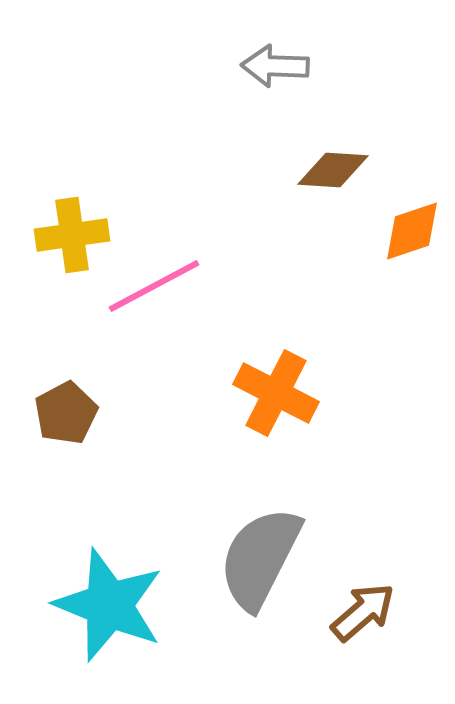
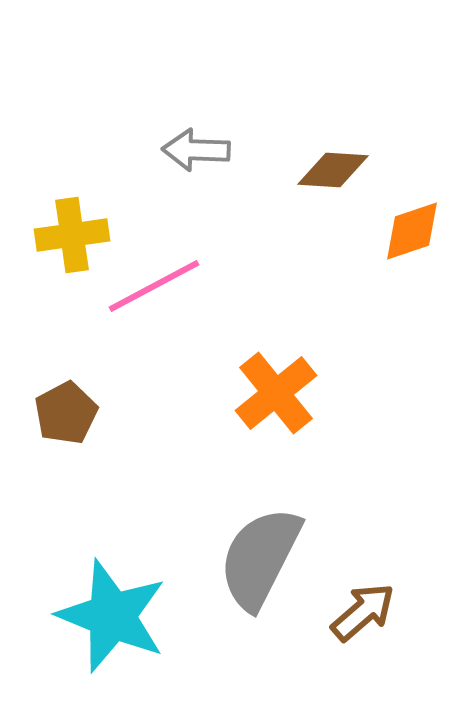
gray arrow: moved 79 px left, 84 px down
orange cross: rotated 24 degrees clockwise
cyan star: moved 3 px right, 11 px down
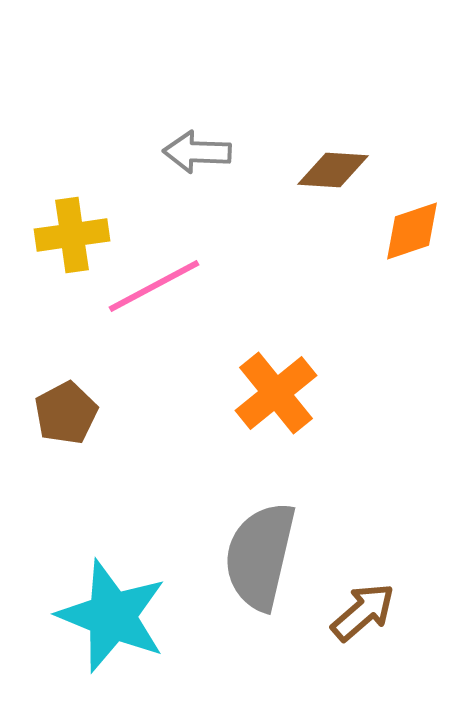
gray arrow: moved 1 px right, 2 px down
gray semicircle: moved 2 px up; rotated 14 degrees counterclockwise
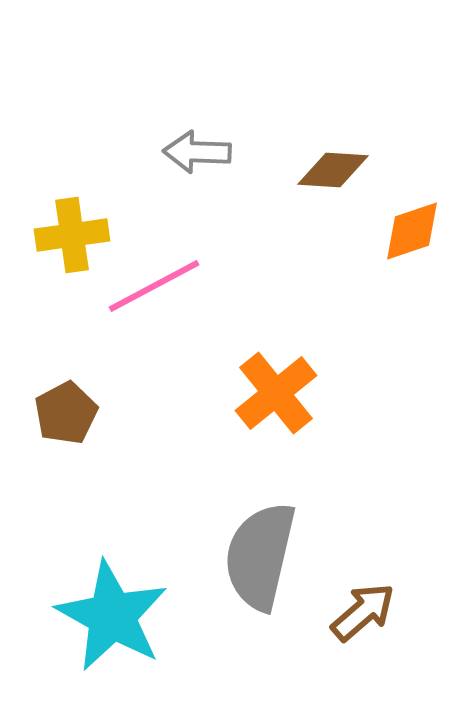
cyan star: rotated 7 degrees clockwise
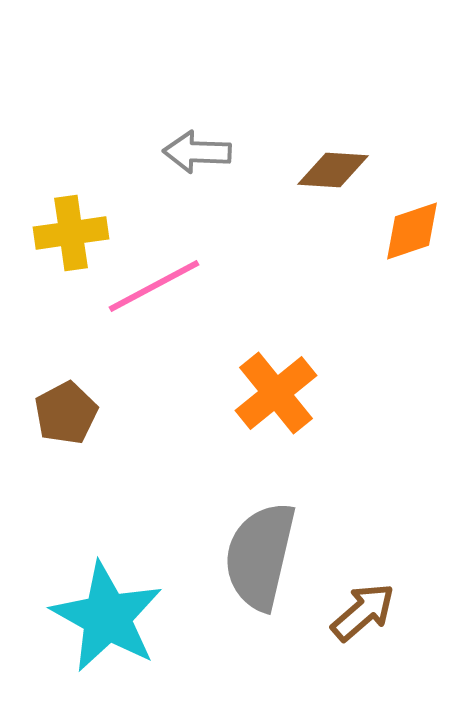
yellow cross: moved 1 px left, 2 px up
cyan star: moved 5 px left, 1 px down
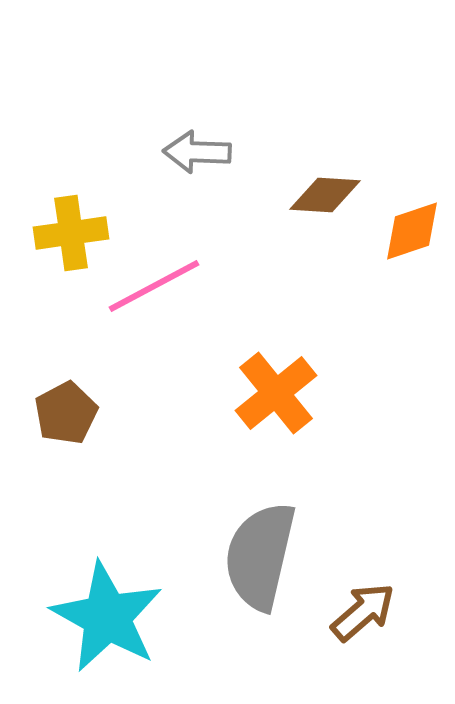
brown diamond: moved 8 px left, 25 px down
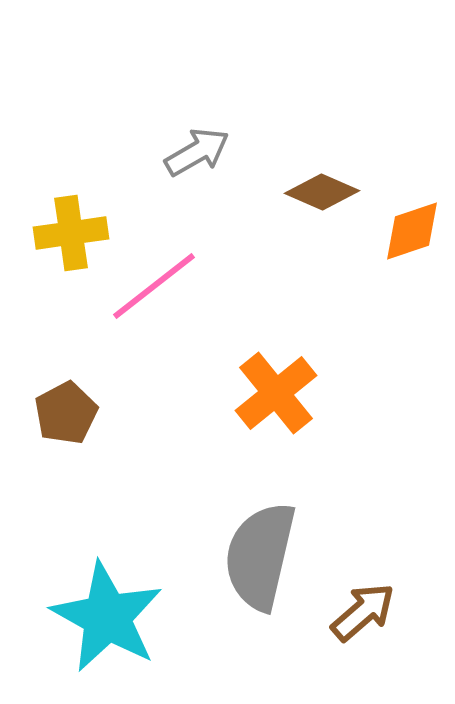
gray arrow: rotated 148 degrees clockwise
brown diamond: moved 3 px left, 3 px up; rotated 20 degrees clockwise
pink line: rotated 10 degrees counterclockwise
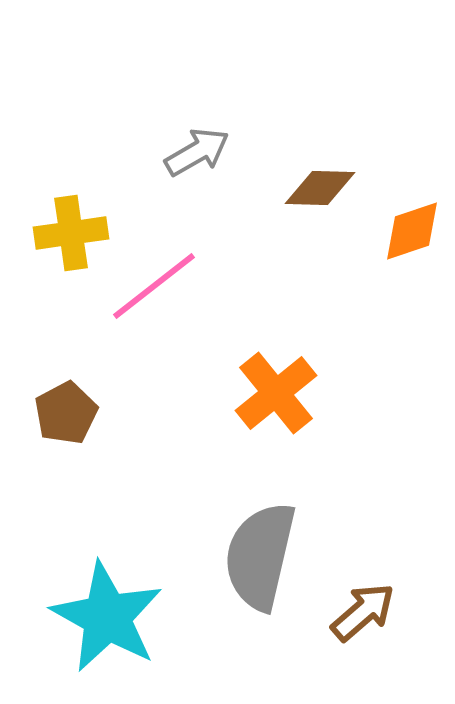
brown diamond: moved 2 px left, 4 px up; rotated 22 degrees counterclockwise
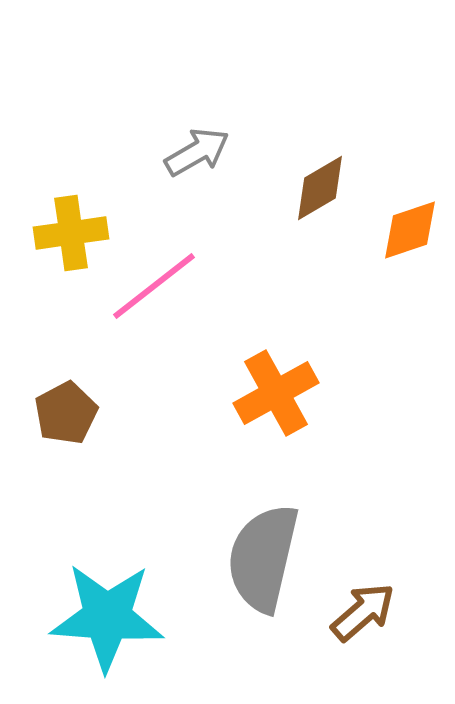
brown diamond: rotated 32 degrees counterclockwise
orange diamond: moved 2 px left, 1 px up
orange cross: rotated 10 degrees clockwise
gray semicircle: moved 3 px right, 2 px down
cyan star: rotated 25 degrees counterclockwise
